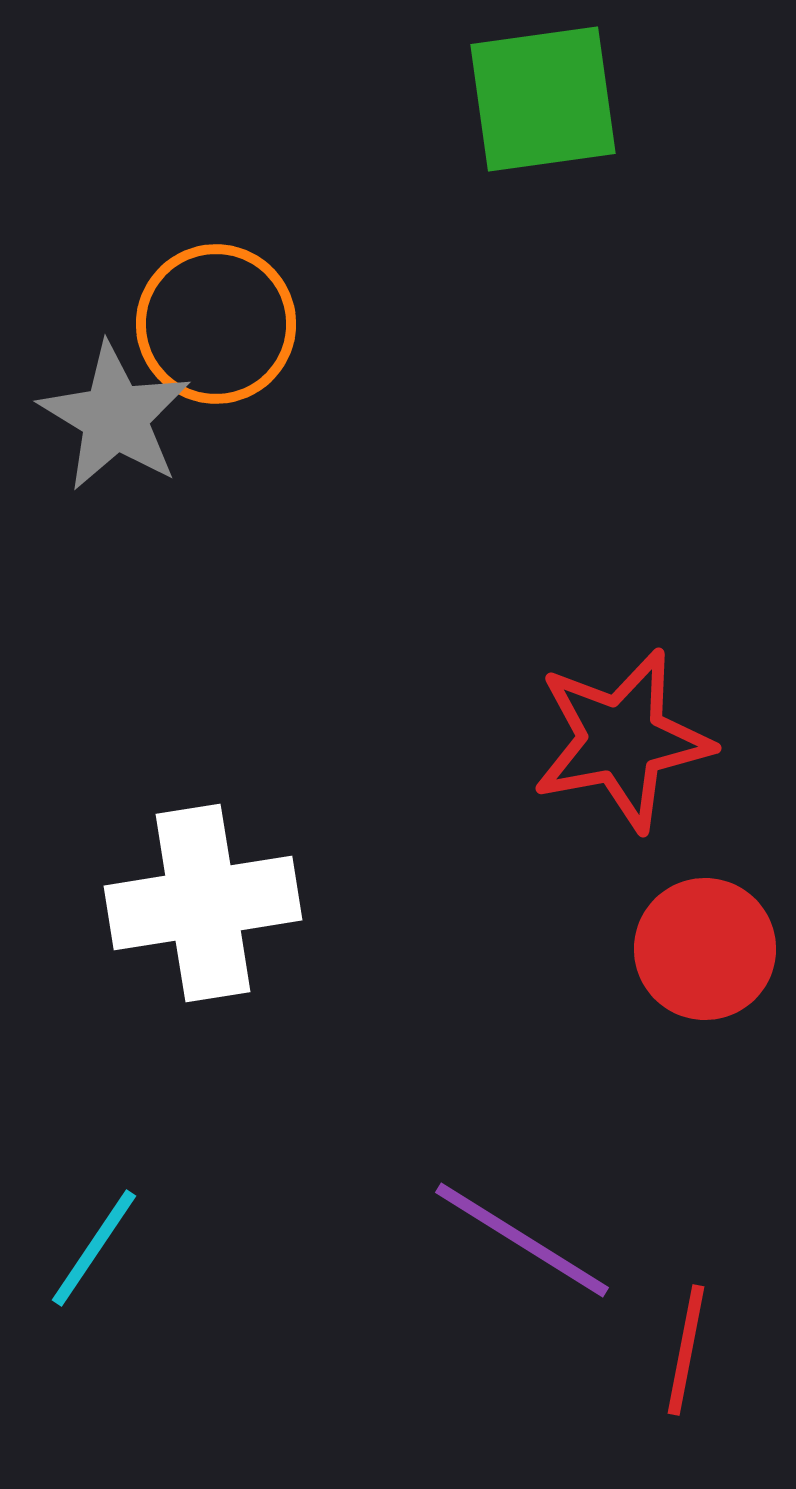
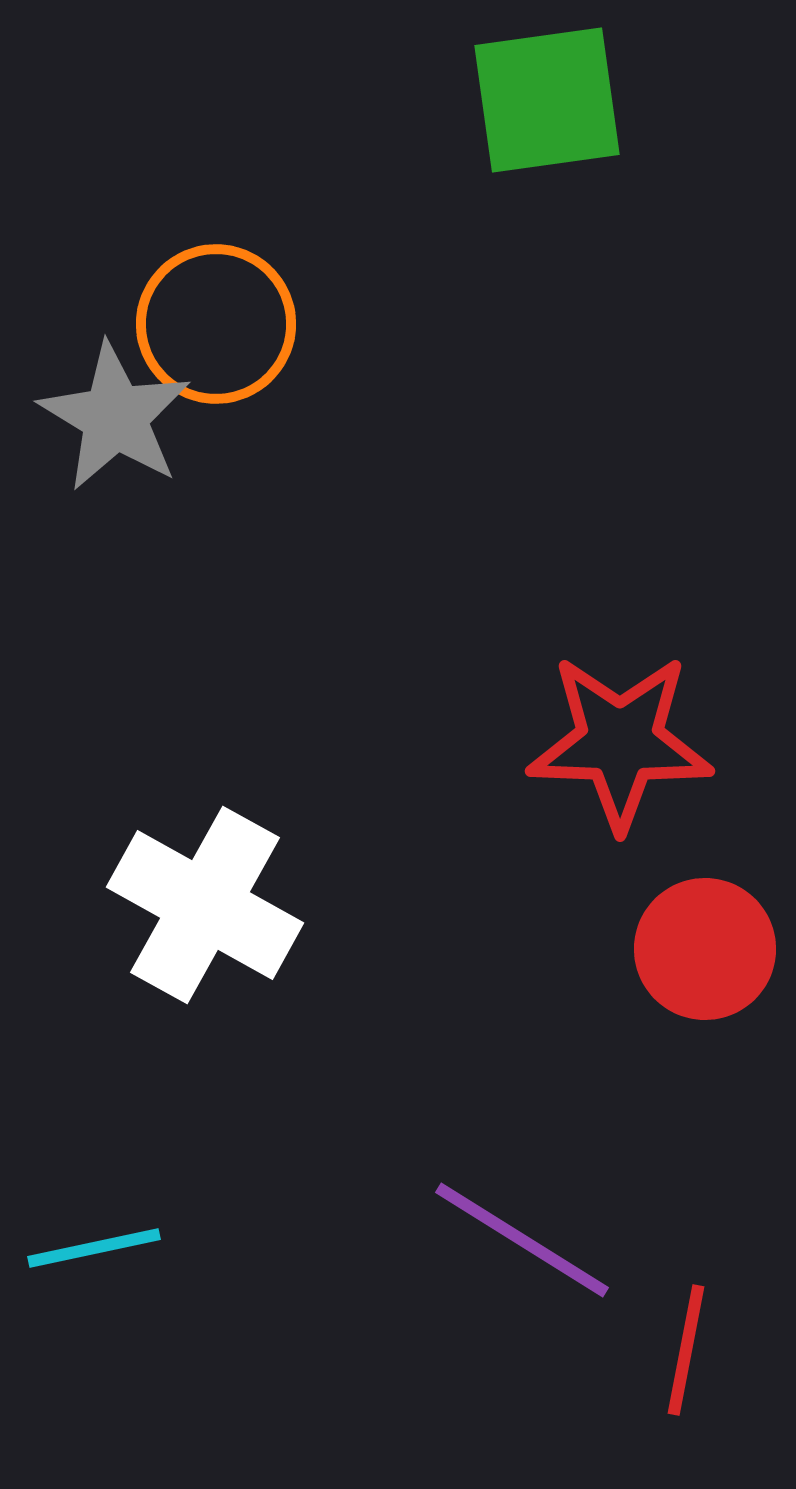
green square: moved 4 px right, 1 px down
red star: moved 2 px left, 2 px down; rotated 13 degrees clockwise
white cross: moved 2 px right, 2 px down; rotated 38 degrees clockwise
cyan line: rotated 44 degrees clockwise
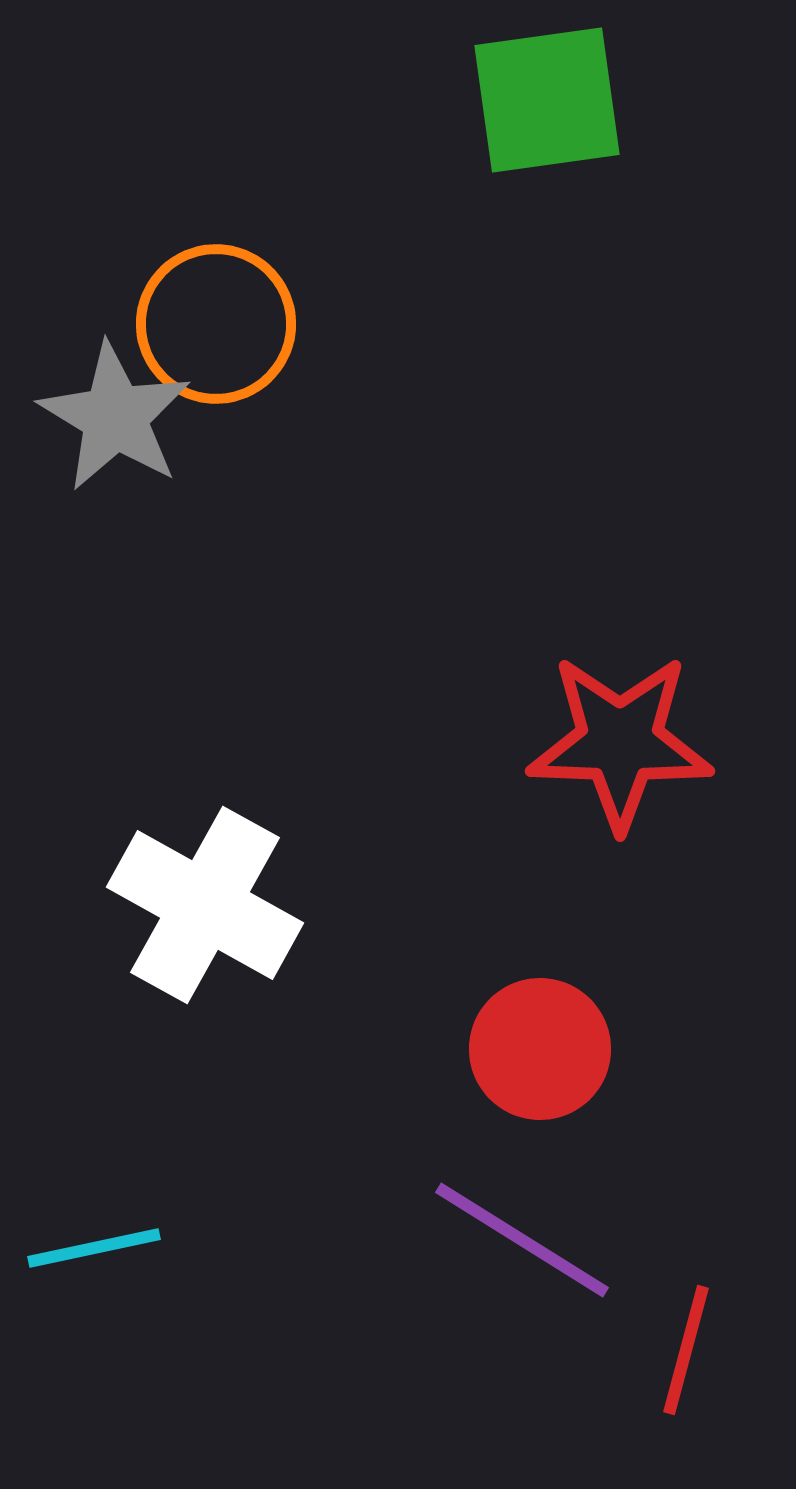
red circle: moved 165 px left, 100 px down
red line: rotated 4 degrees clockwise
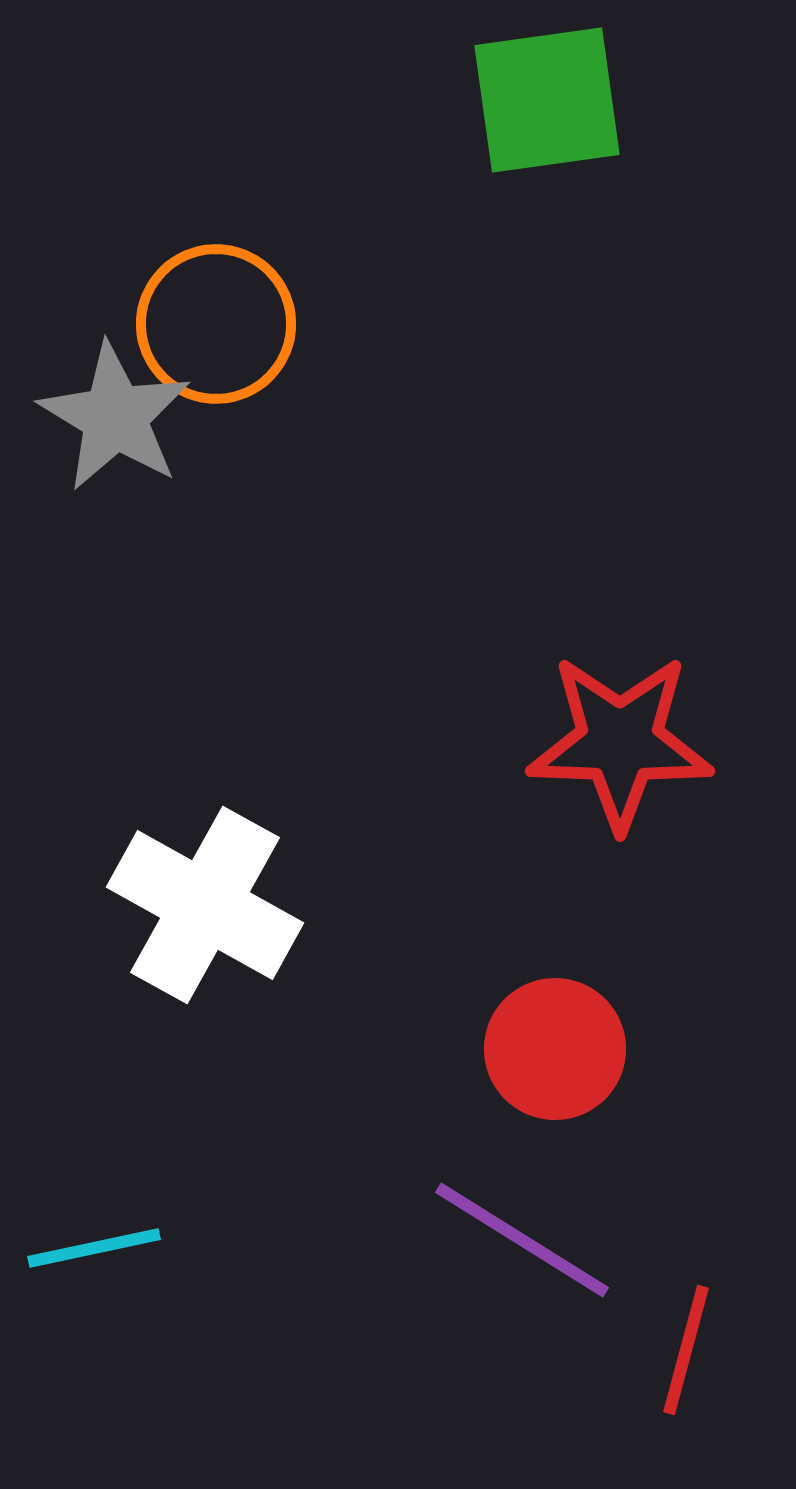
red circle: moved 15 px right
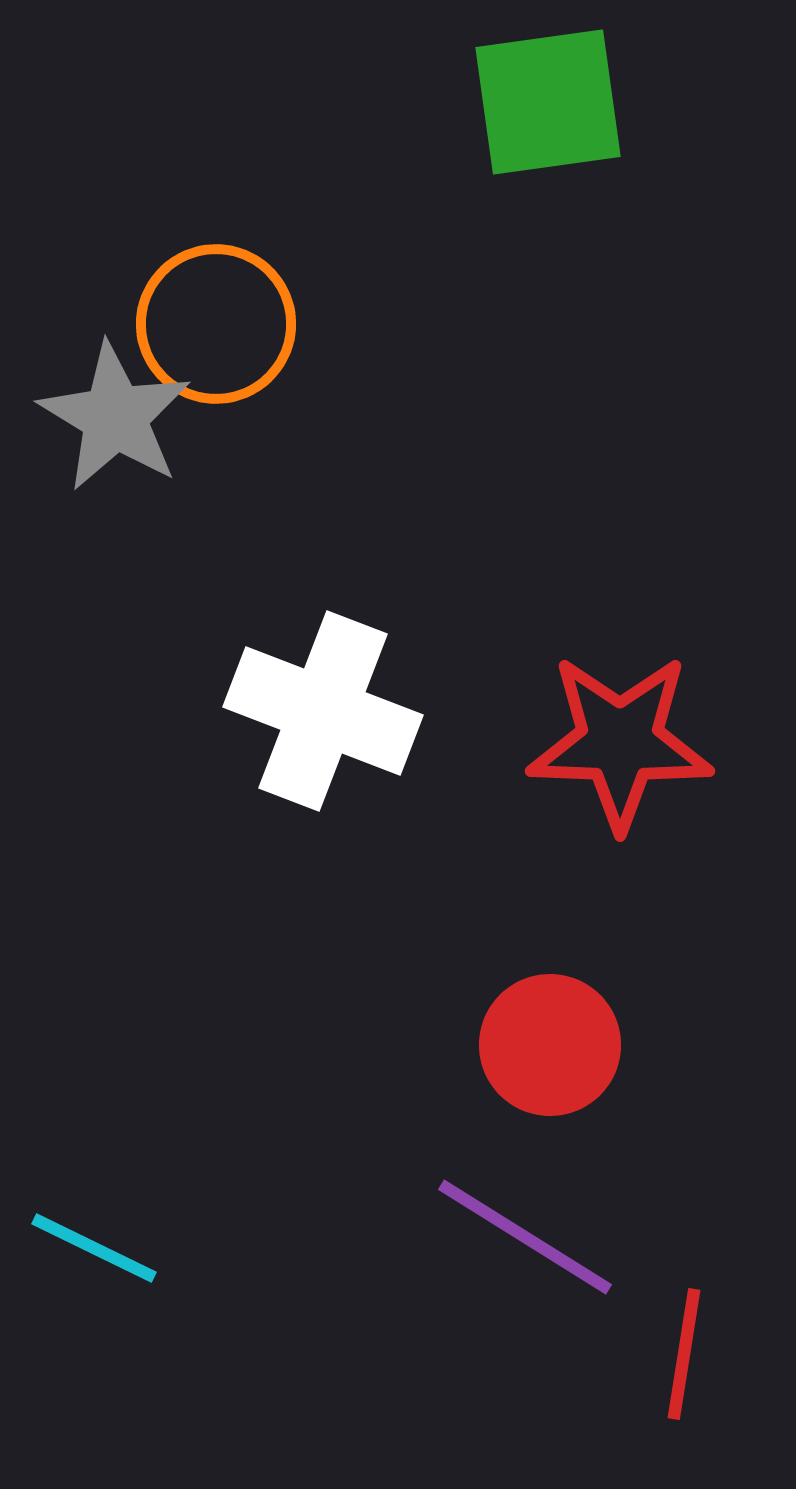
green square: moved 1 px right, 2 px down
white cross: moved 118 px right, 194 px up; rotated 8 degrees counterclockwise
red circle: moved 5 px left, 4 px up
purple line: moved 3 px right, 3 px up
cyan line: rotated 38 degrees clockwise
red line: moved 2 px left, 4 px down; rotated 6 degrees counterclockwise
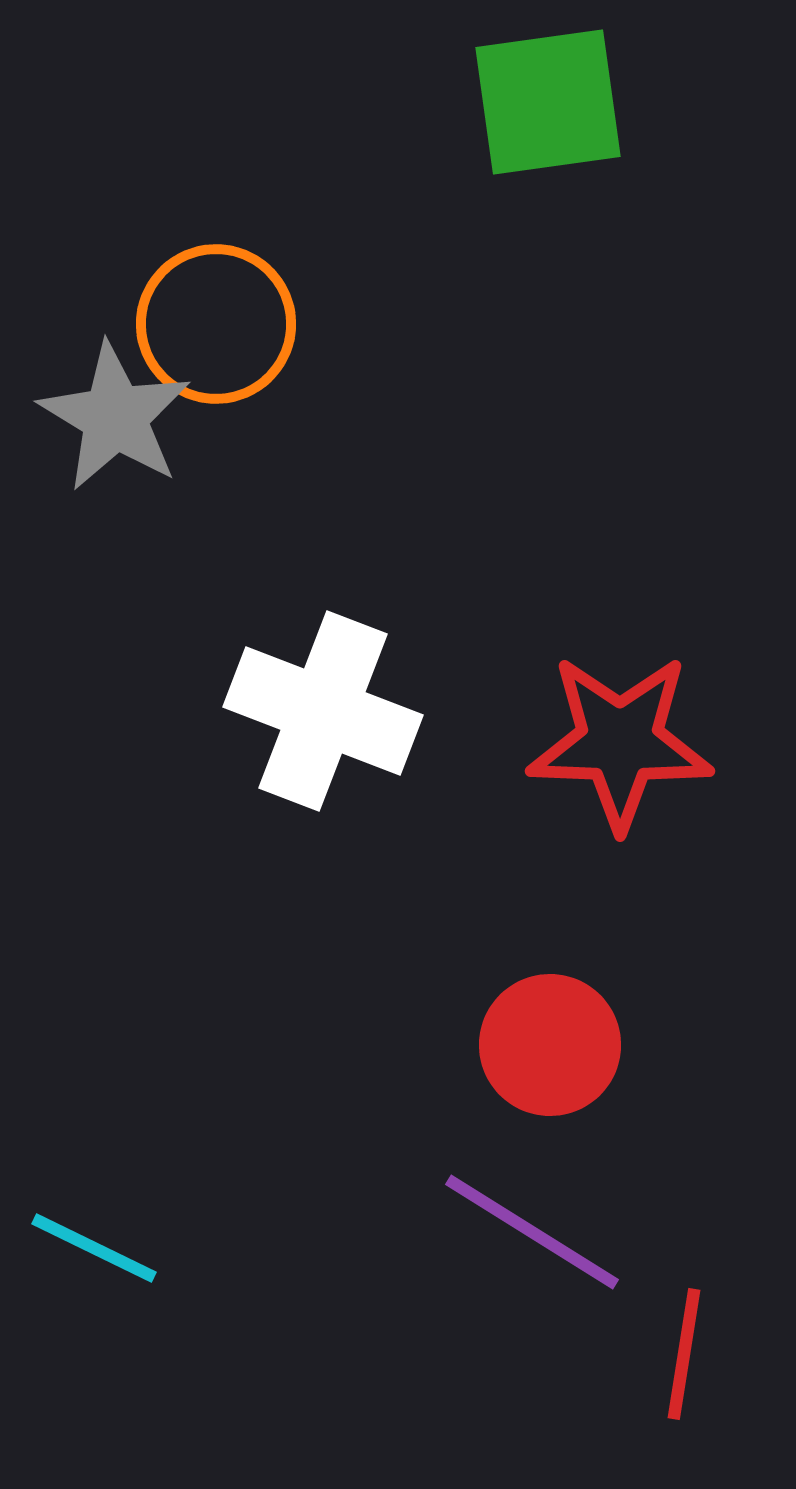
purple line: moved 7 px right, 5 px up
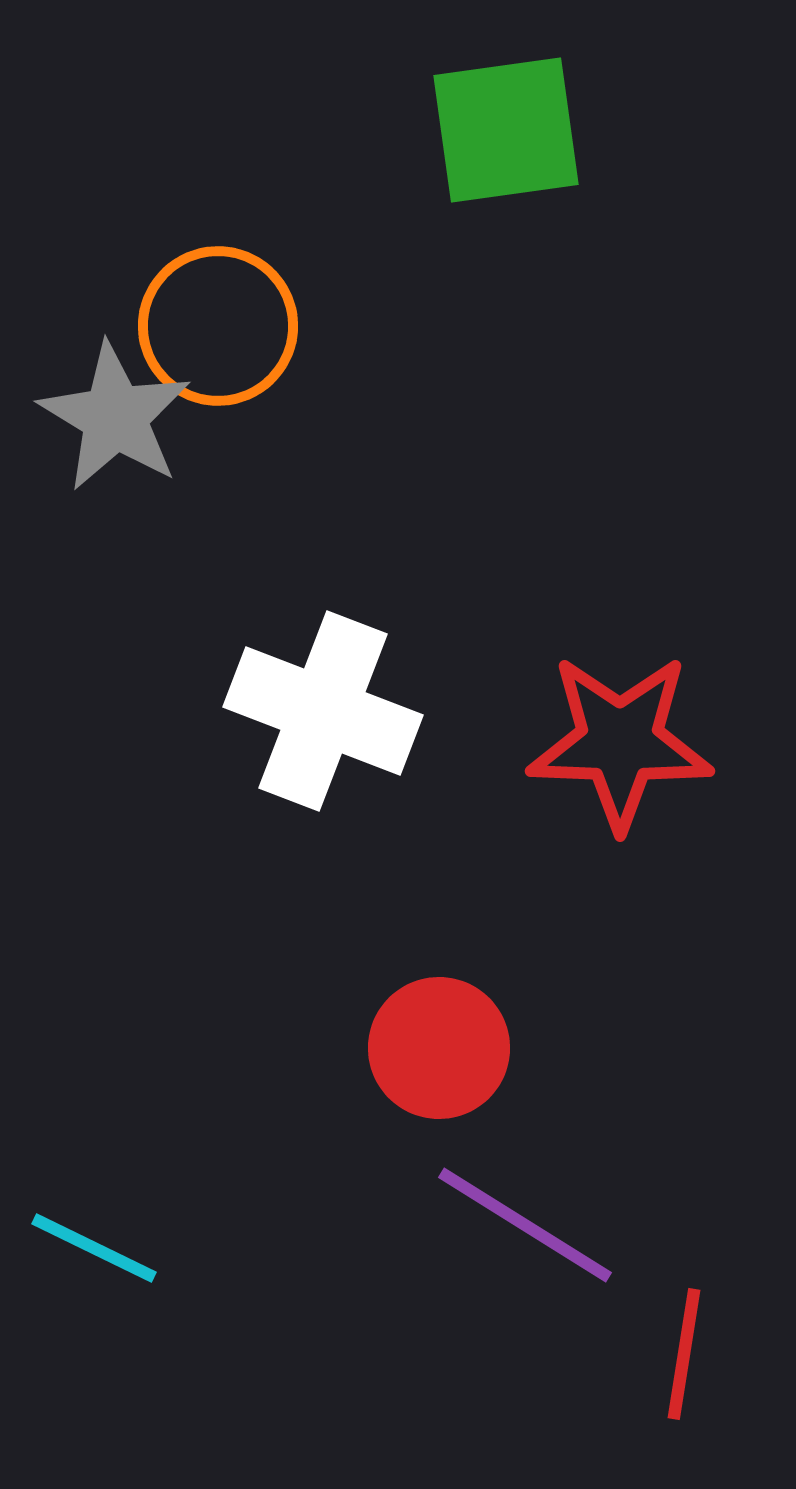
green square: moved 42 px left, 28 px down
orange circle: moved 2 px right, 2 px down
red circle: moved 111 px left, 3 px down
purple line: moved 7 px left, 7 px up
